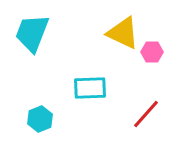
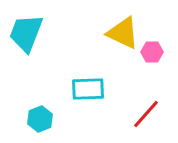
cyan trapezoid: moved 6 px left
cyan rectangle: moved 2 px left, 1 px down
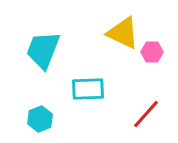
cyan trapezoid: moved 17 px right, 17 px down
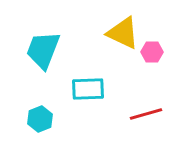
red line: rotated 32 degrees clockwise
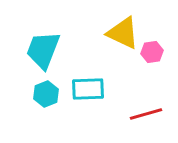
pink hexagon: rotated 10 degrees counterclockwise
cyan hexagon: moved 6 px right, 25 px up
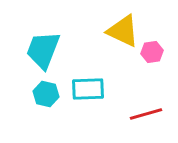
yellow triangle: moved 2 px up
cyan hexagon: rotated 25 degrees counterclockwise
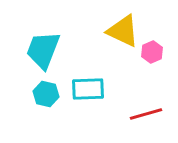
pink hexagon: rotated 15 degrees counterclockwise
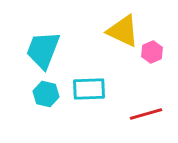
cyan rectangle: moved 1 px right
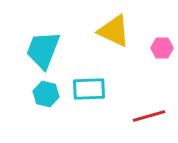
yellow triangle: moved 9 px left
pink hexagon: moved 10 px right, 4 px up; rotated 25 degrees clockwise
red line: moved 3 px right, 2 px down
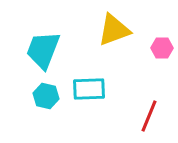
yellow triangle: moved 1 px up; rotated 45 degrees counterclockwise
cyan hexagon: moved 2 px down
red line: rotated 52 degrees counterclockwise
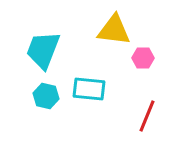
yellow triangle: rotated 27 degrees clockwise
pink hexagon: moved 19 px left, 10 px down
cyan rectangle: rotated 8 degrees clockwise
red line: moved 2 px left
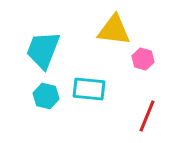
pink hexagon: moved 1 px down; rotated 15 degrees clockwise
